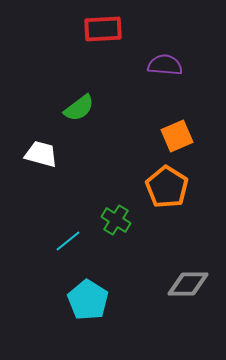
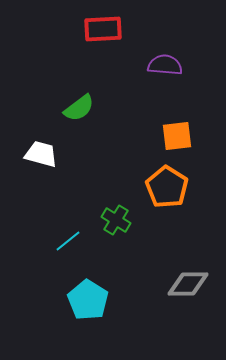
orange square: rotated 16 degrees clockwise
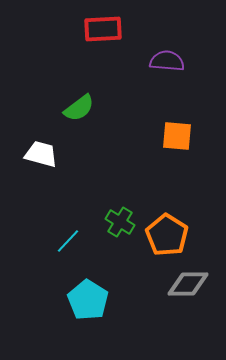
purple semicircle: moved 2 px right, 4 px up
orange square: rotated 12 degrees clockwise
orange pentagon: moved 48 px down
green cross: moved 4 px right, 2 px down
cyan line: rotated 8 degrees counterclockwise
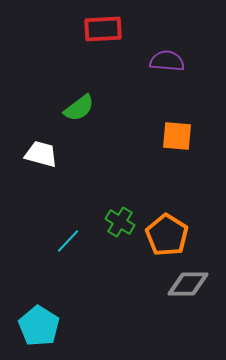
cyan pentagon: moved 49 px left, 26 px down
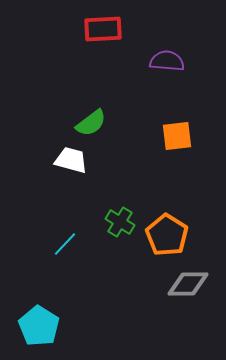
green semicircle: moved 12 px right, 15 px down
orange square: rotated 12 degrees counterclockwise
white trapezoid: moved 30 px right, 6 px down
cyan line: moved 3 px left, 3 px down
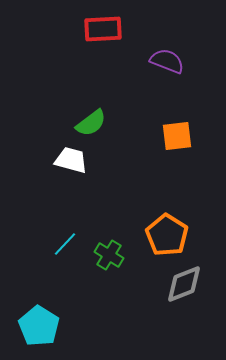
purple semicircle: rotated 16 degrees clockwise
green cross: moved 11 px left, 33 px down
gray diamond: moved 4 px left; rotated 21 degrees counterclockwise
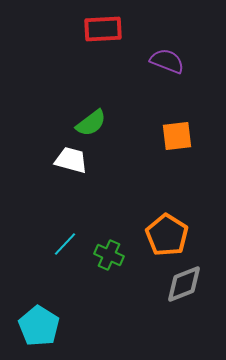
green cross: rotated 8 degrees counterclockwise
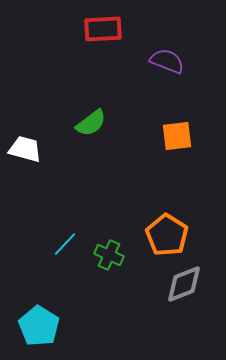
white trapezoid: moved 46 px left, 11 px up
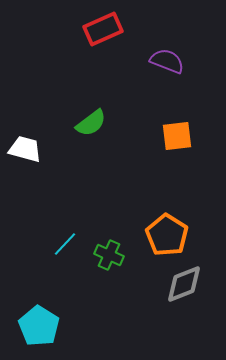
red rectangle: rotated 21 degrees counterclockwise
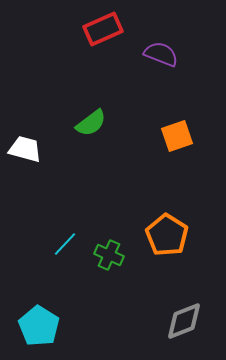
purple semicircle: moved 6 px left, 7 px up
orange square: rotated 12 degrees counterclockwise
gray diamond: moved 37 px down
